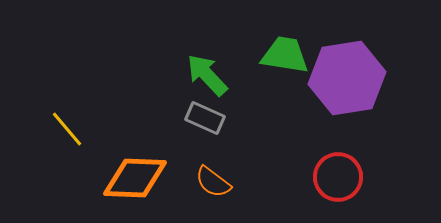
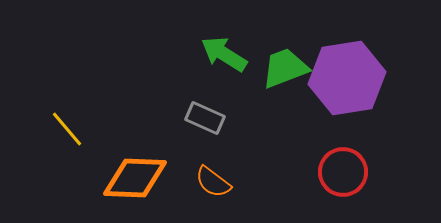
green trapezoid: moved 13 px down; rotated 30 degrees counterclockwise
green arrow: moved 17 px right, 21 px up; rotated 15 degrees counterclockwise
red circle: moved 5 px right, 5 px up
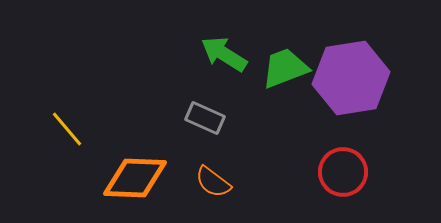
purple hexagon: moved 4 px right
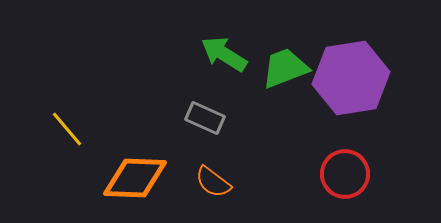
red circle: moved 2 px right, 2 px down
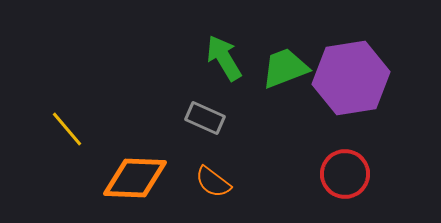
green arrow: moved 4 px down; rotated 27 degrees clockwise
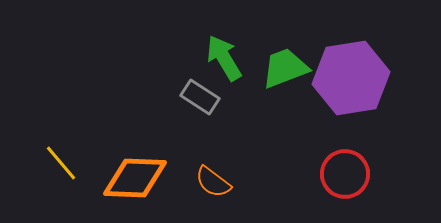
gray rectangle: moved 5 px left, 21 px up; rotated 9 degrees clockwise
yellow line: moved 6 px left, 34 px down
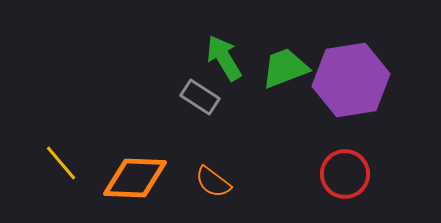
purple hexagon: moved 2 px down
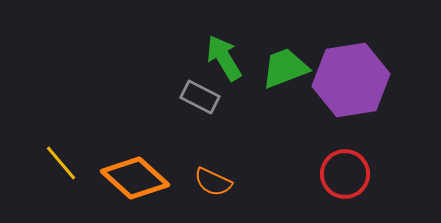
gray rectangle: rotated 6 degrees counterclockwise
orange diamond: rotated 40 degrees clockwise
orange semicircle: rotated 12 degrees counterclockwise
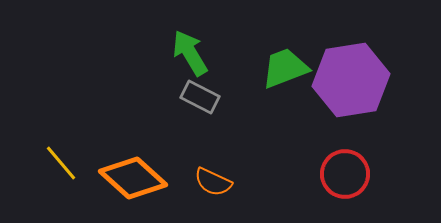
green arrow: moved 34 px left, 5 px up
orange diamond: moved 2 px left
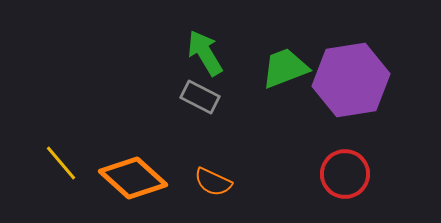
green arrow: moved 15 px right
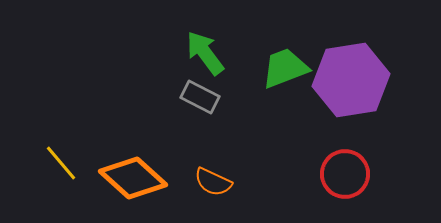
green arrow: rotated 6 degrees counterclockwise
